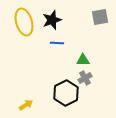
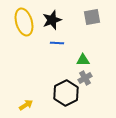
gray square: moved 8 px left
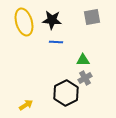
black star: rotated 24 degrees clockwise
blue line: moved 1 px left, 1 px up
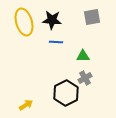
green triangle: moved 4 px up
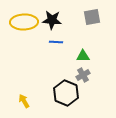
yellow ellipse: rotated 76 degrees counterclockwise
gray cross: moved 2 px left, 3 px up
black hexagon: rotated 10 degrees counterclockwise
yellow arrow: moved 2 px left, 4 px up; rotated 88 degrees counterclockwise
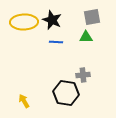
black star: rotated 18 degrees clockwise
green triangle: moved 3 px right, 19 px up
gray cross: rotated 24 degrees clockwise
black hexagon: rotated 15 degrees counterclockwise
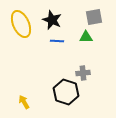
gray square: moved 2 px right
yellow ellipse: moved 3 px left, 2 px down; rotated 68 degrees clockwise
blue line: moved 1 px right, 1 px up
gray cross: moved 2 px up
black hexagon: moved 1 px up; rotated 10 degrees clockwise
yellow arrow: moved 1 px down
